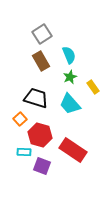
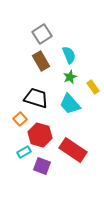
cyan rectangle: rotated 32 degrees counterclockwise
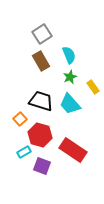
black trapezoid: moved 5 px right, 3 px down
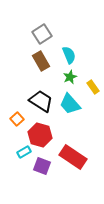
black trapezoid: rotated 15 degrees clockwise
orange square: moved 3 px left
red rectangle: moved 7 px down
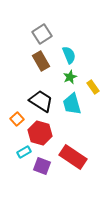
cyan trapezoid: moved 2 px right; rotated 25 degrees clockwise
red hexagon: moved 2 px up
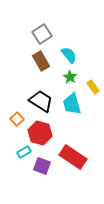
cyan semicircle: rotated 18 degrees counterclockwise
green star: rotated 16 degrees counterclockwise
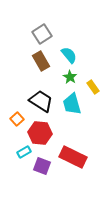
red hexagon: rotated 10 degrees counterclockwise
red rectangle: rotated 8 degrees counterclockwise
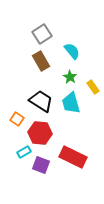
cyan semicircle: moved 3 px right, 4 px up
cyan trapezoid: moved 1 px left, 1 px up
orange square: rotated 16 degrees counterclockwise
purple square: moved 1 px left, 1 px up
